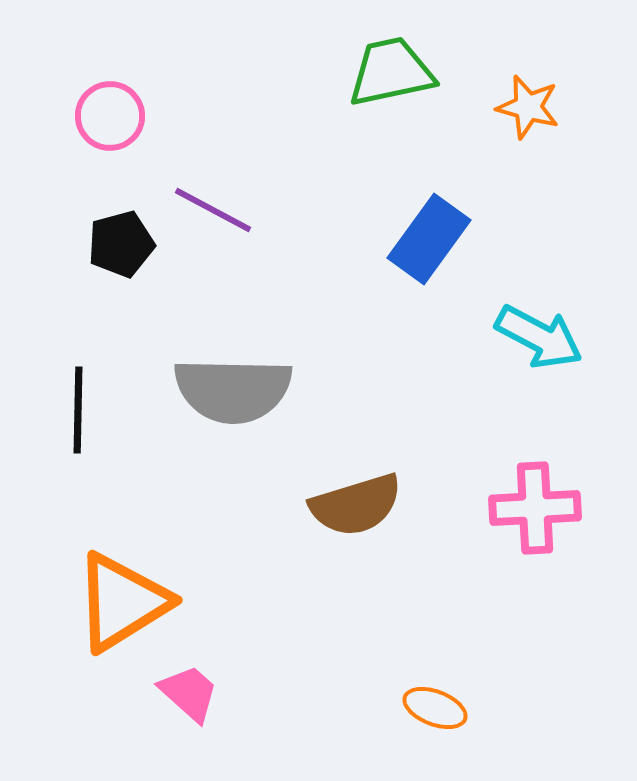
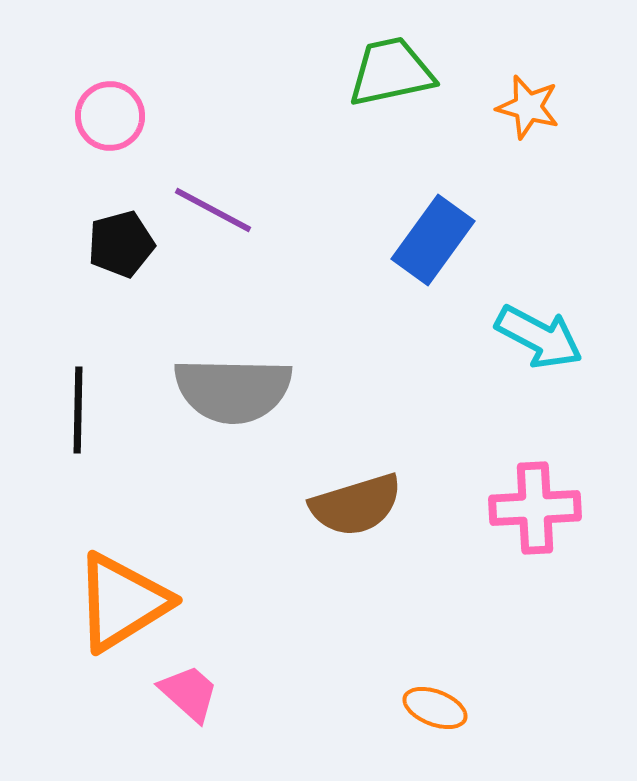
blue rectangle: moved 4 px right, 1 px down
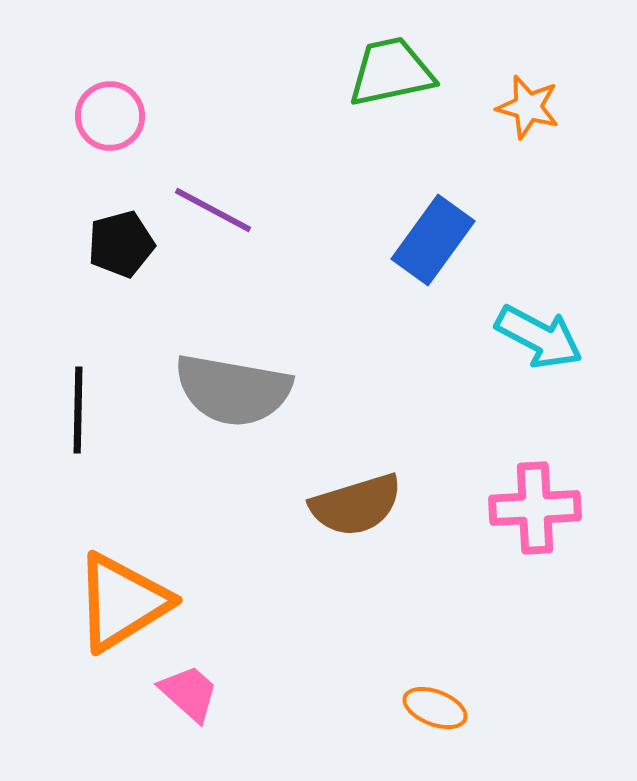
gray semicircle: rotated 9 degrees clockwise
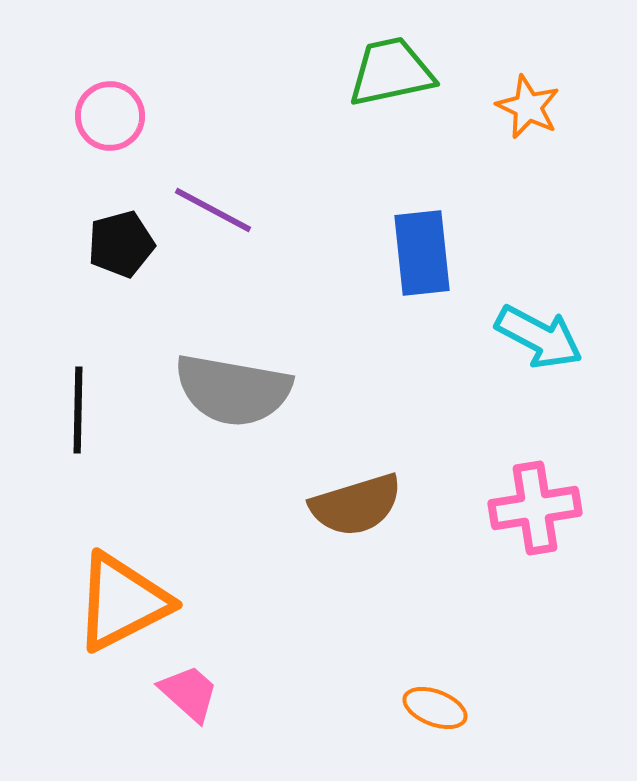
orange star: rotated 10 degrees clockwise
blue rectangle: moved 11 px left, 13 px down; rotated 42 degrees counterclockwise
pink cross: rotated 6 degrees counterclockwise
orange triangle: rotated 5 degrees clockwise
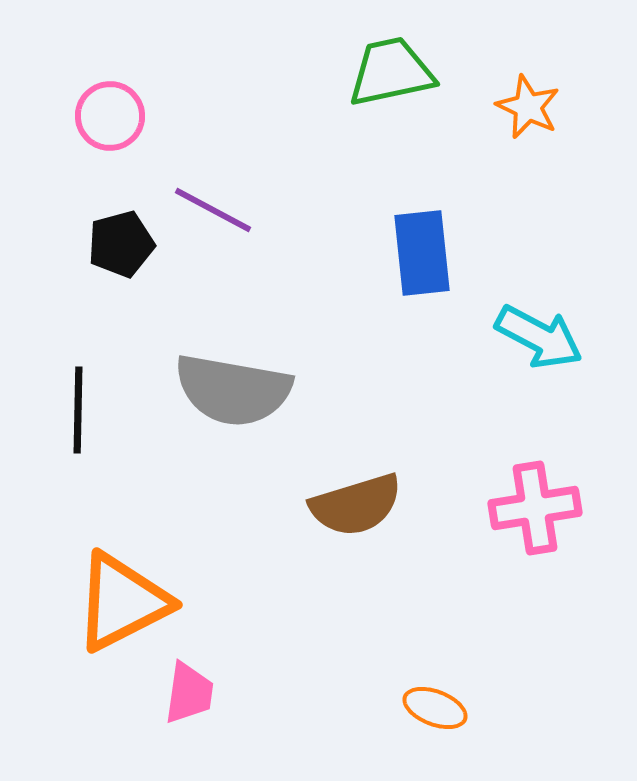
pink trapezoid: rotated 56 degrees clockwise
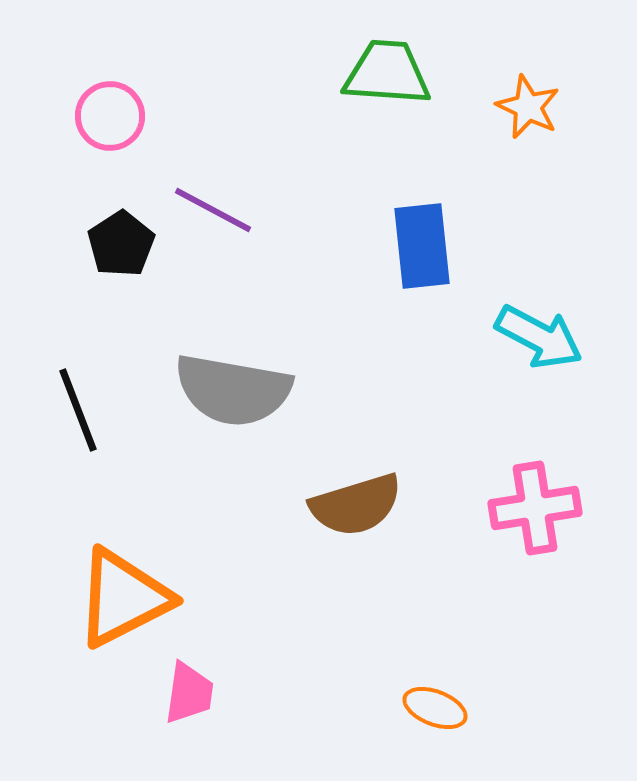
green trapezoid: moved 4 px left, 1 px down; rotated 16 degrees clockwise
black pentagon: rotated 18 degrees counterclockwise
blue rectangle: moved 7 px up
black line: rotated 22 degrees counterclockwise
orange triangle: moved 1 px right, 4 px up
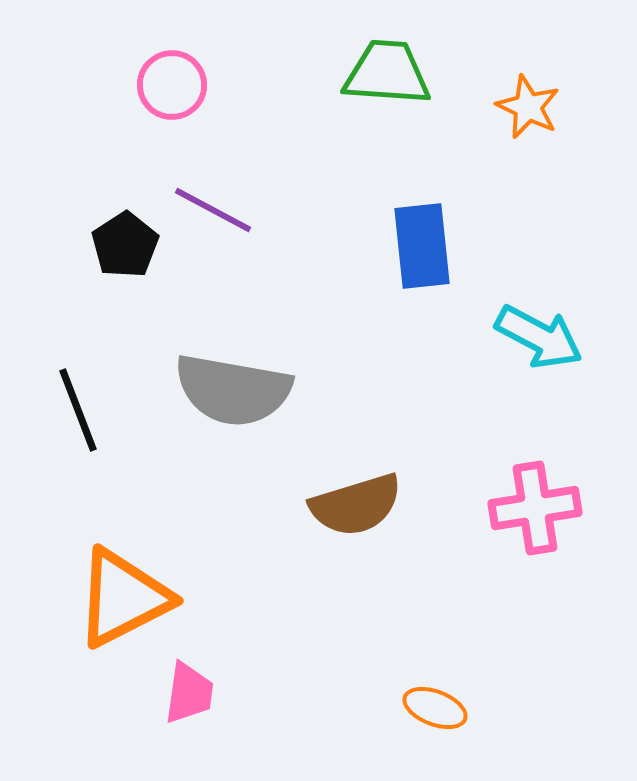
pink circle: moved 62 px right, 31 px up
black pentagon: moved 4 px right, 1 px down
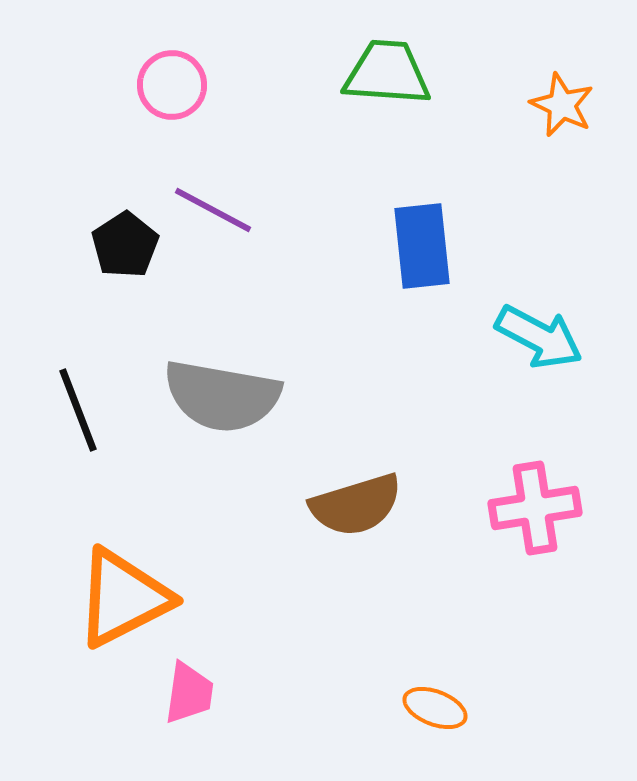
orange star: moved 34 px right, 2 px up
gray semicircle: moved 11 px left, 6 px down
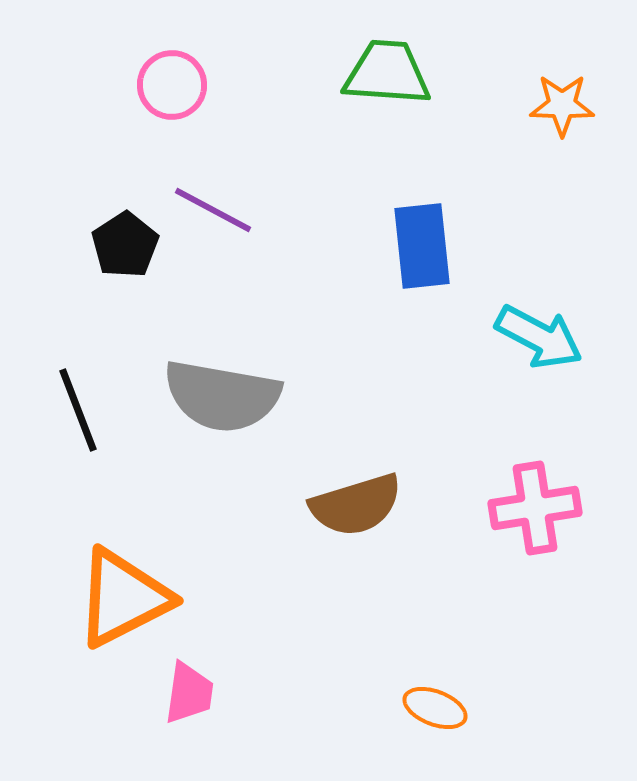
orange star: rotated 24 degrees counterclockwise
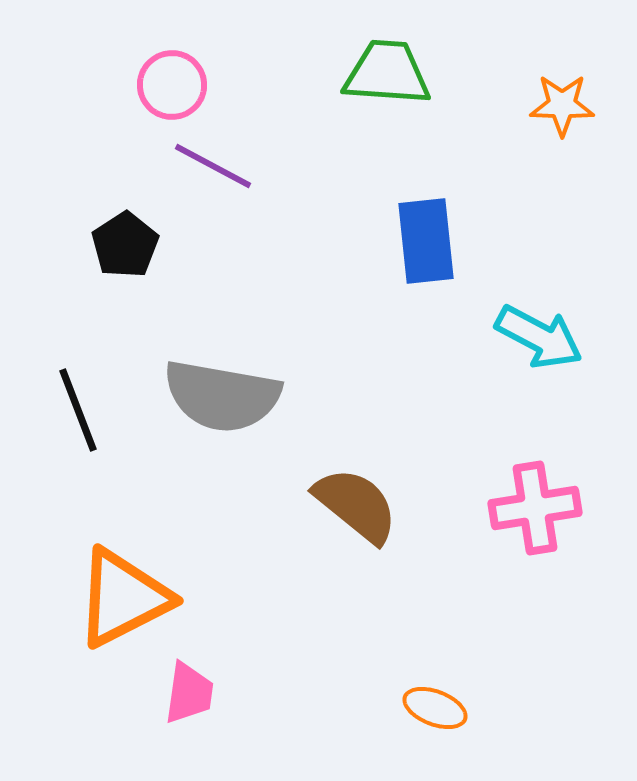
purple line: moved 44 px up
blue rectangle: moved 4 px right, 5 px up
brown semicircle: rotated 124 degrees counterclockwise
